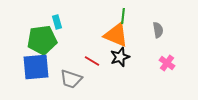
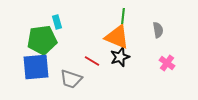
orange triangle: moved 1 px right, 2 px down
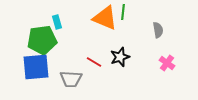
green line: moved 4 px up
orange triangle: moved 12 px left, 19 px up
red line: moved 2 px right, 1 px down
gray trapezoid: rotated 15 degrees counterclockwise
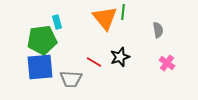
orange triangle: rotated 28 degrees clockwise
blue square: moved 4 px right
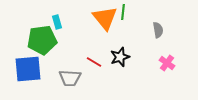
blue square: moved 12 px left, 2 px down
gray trapezoid: moved 1 px left, 1 px up
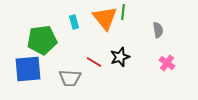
cyan rectangle: moved 17 px right
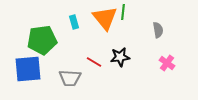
black star: rotated 12 degrees clockwise
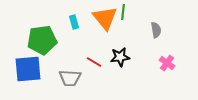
gray semicircle: moved 2 px left
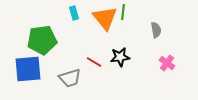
cyan rectangle: moved 9 px up
gray trapezoid: rotated 20 degrees counterclockwise
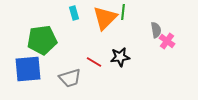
orange triangle: rotated 24 degrees clockwise
pink cross: moved 22 px up
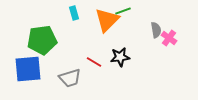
green line: moved 1 px up; rotated 63 degrees clockwise
orange triangle: moved 2 px right, 2 px down
pink cross: moved 2 px right, 3 px up
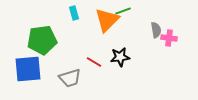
pink cross: rotated 28 degrees counterclockwise
